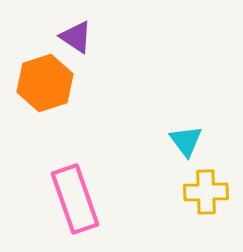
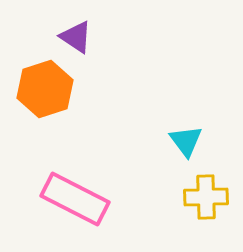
orange hexagon: moved 6 px down
yellow cross: moved 5 px down
pink rectangle: rotated 44 degrees counterclockwise
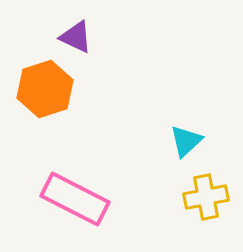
purple triangle: rotated 9 degrees counterclockwise
cyan triangle: rotated 24 degrees clockwise
yellow cross: rotated 9 degrees counterclockwise
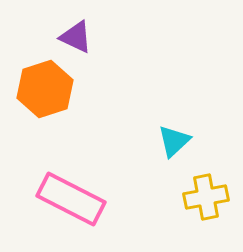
cyan triangle: moved 12 px left
pink rectangle: moved 4 px left
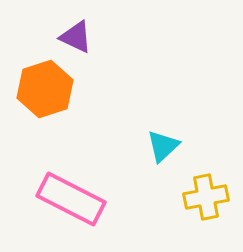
cyan triangle: moved 11 px left, 5 px down
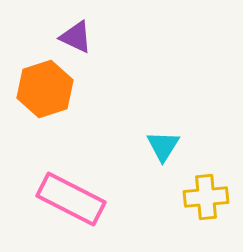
cyan triangle: rotated 15 degrees counterclockwise
yellow cross: rotated 6 degrees clockwise
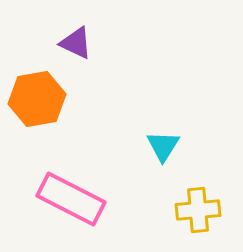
purple triangle: moved 6 px down
orange hexagon: moved 8 px left, 10 px down; rotated 8 degrees clockwise
yellow cross: moved 8 px left, 13 px down
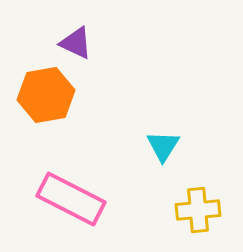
orange hexagon: moved 9 px right, 4 px up
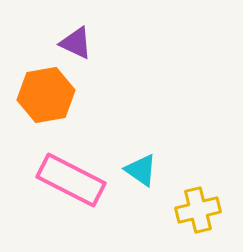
cyan triangle: moved 22 px left, 24 px down; rotated 27 degrees counterclockwise
pink rectangle: moved 19 px up
yellow cross: rotated 9 degrees counterclockwise
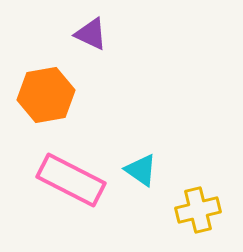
purple triangle: moved 15 px right, 9 px up
